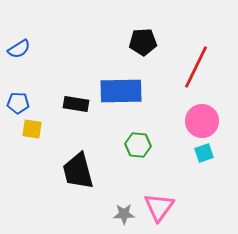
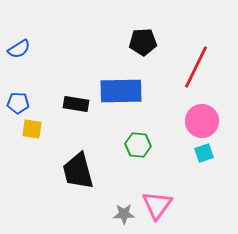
pink triangle: moved 2 px left, 2 px up
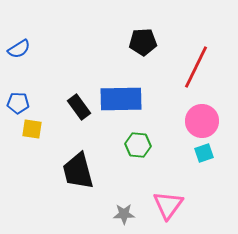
blue rectangle: moved 8 px down
black rectangle: moved 3 px right, 3 px down; rotated 45 degrees clockwise
pink triangle: moved 11 px right
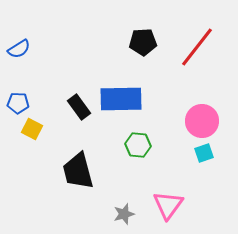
red line: moved 1 px right, 20 px up; rotated 12 degrees clockwise
yellow square: rotated 20 degrees clockwise
gray star: rotated 15 degrees counterclockwise
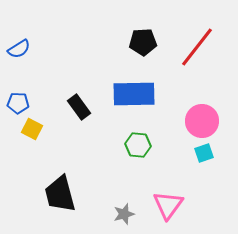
blue rectangle: moved 13 px right, 5 px up
black trapezoid: moved 18 px left, 23 px down
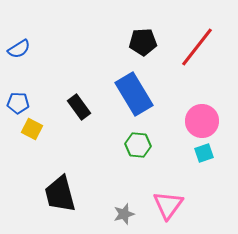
blue rectangle: rotated 60 degrees clockwise
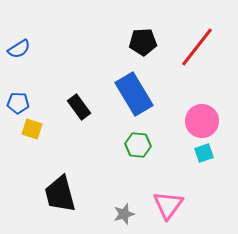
yellow square: rotated 10 degrees counterclockwise
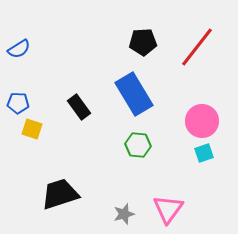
black trapezoid: rotated 87 degrees clockwise
pink triangle: moved 4 px down
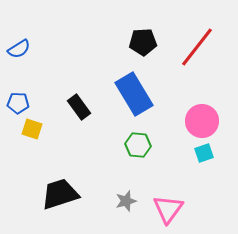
gray star: moved 2 px right, 13 px up
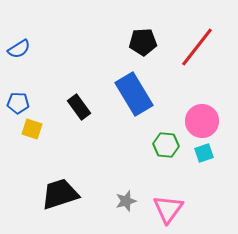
green hexagon: moved 28 px right
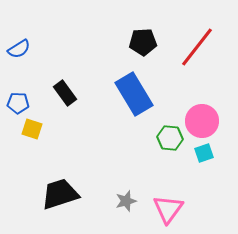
black rectangle: moved 14 px left, 14 px up
green hexagon: moved 4 px right, 7 px up
